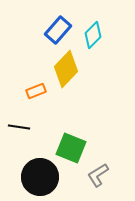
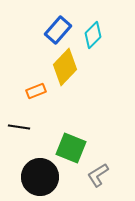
yellow diamond: moved 1 px left, 2 px up
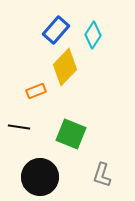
blue rectangle: moved 2 px left
cyan diamond: rotated 12 degrees counterclockwise
green square: moved 14 px up
gray L-shape: moved 4 px right; rotated 40 degrees counterclockwise
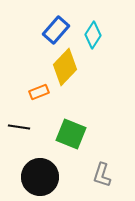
orange rectangle: moved 3 px right, 1 px down
